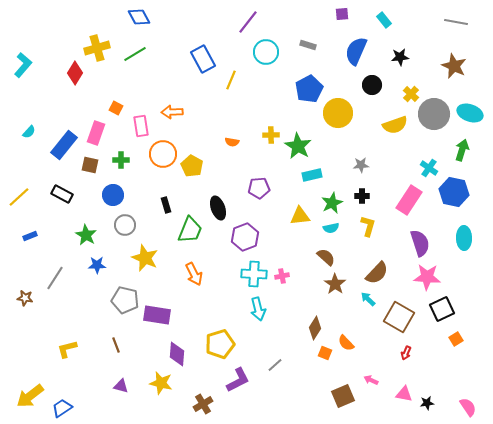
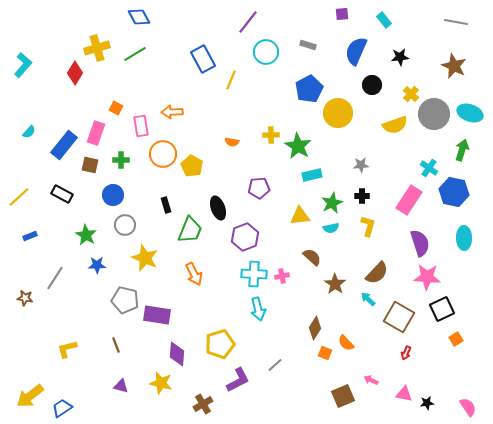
brown semicircle at (326, 257): moved 14 px left
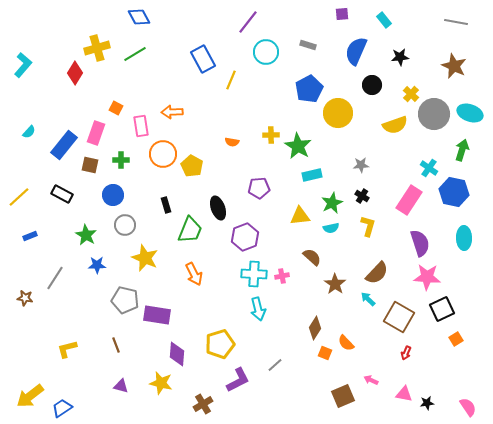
black cross at (362, 196): rotated 32 degrees clockwise
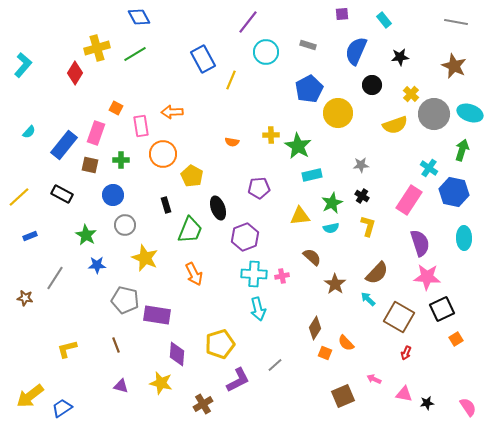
yellow pentagon at (192, 166): moved 10 px down
pink arrow at (371, 380): moved 3 px right, 1 px up
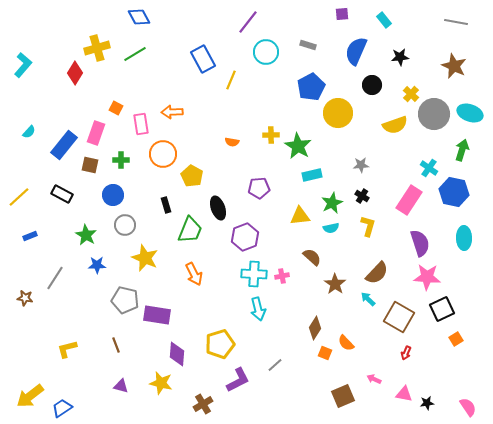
blue pentagon at (309, 89): moved 2 px right, 2 px up
pink rectangle at (141, 126): moved 2 px up
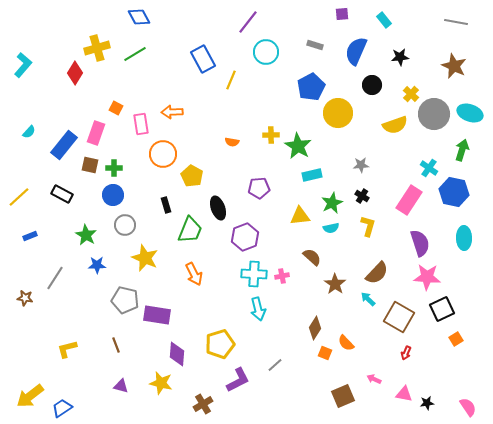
gray rectangle at (308, 45): moved 7 px right
green cross at (121, 160): moved 7 px left, 8 px down
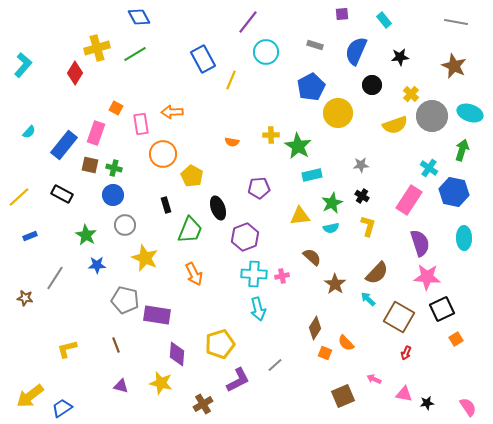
gray circle at (434, 114): moved 2 px left, 2 px down
green cross at (114, 168): rotated 14 degrees clockwise
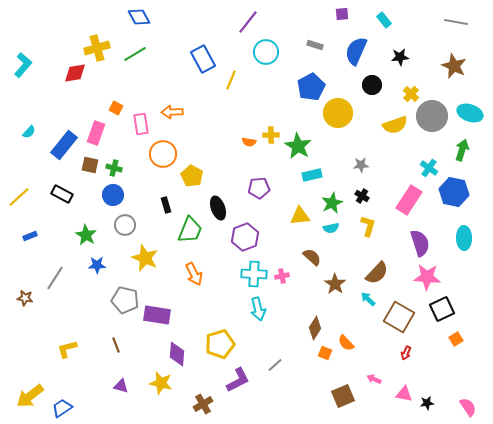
red diamond at (75, 73): rotated 50 degrees clockwise
orange semicircle at (232, 142): moved 17 px right
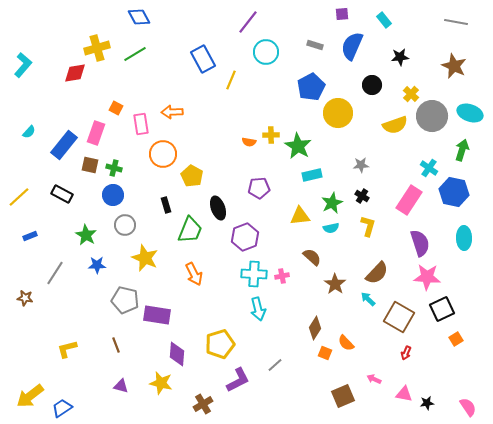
blue semicircle at (356, 51): moved 4 px left, 5 px up
gray line at (55, 278): moved 5 px up
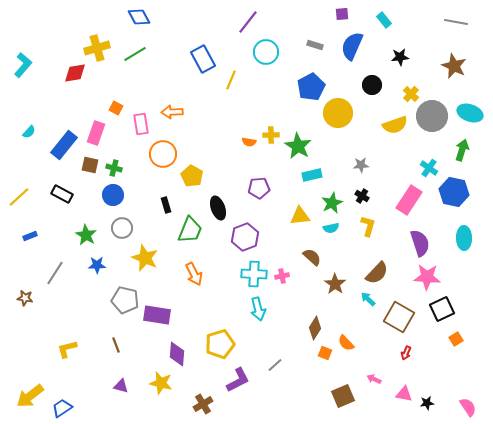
gray circle at (125, 225): moved 3 px left, 3 px down
